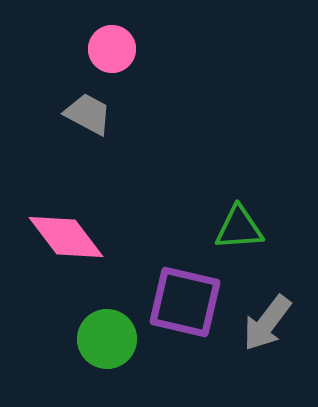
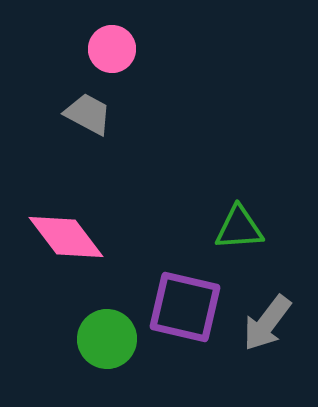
purple square: moved 5 px down
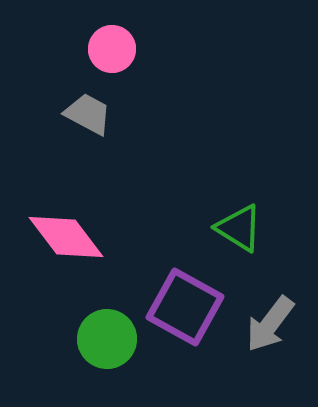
green triangle: rotated 36 degrees clockwise
purple square: rotated 16 degrees clockwise
gray arrow: moved 3 px right, 1 px down
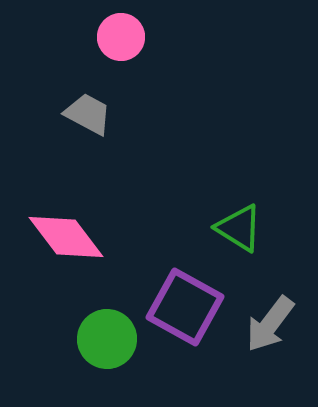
pink circle: moved 9 px right, 12 px up
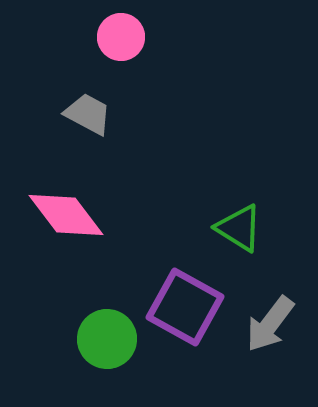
pink diamond: moved 22 px up
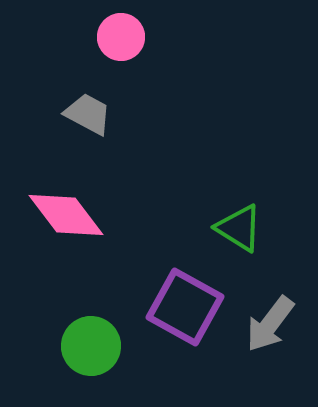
green circle: moved 16 px left, 7 px down
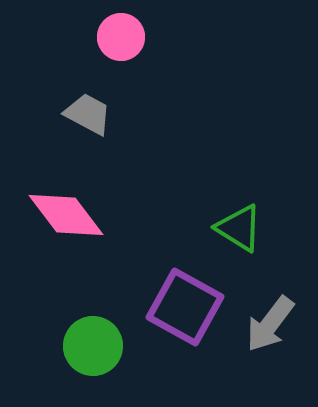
green circle: moved 2 px right
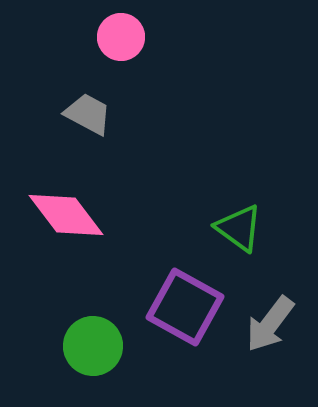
green triangle: rotated 4 degrees clockwise
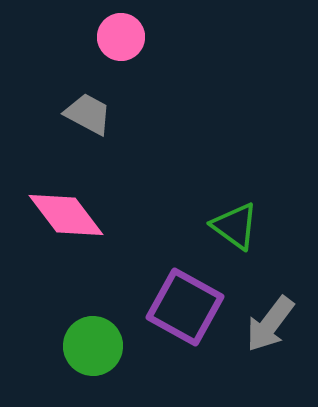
green triangle: moved 4 px left, 2 px up
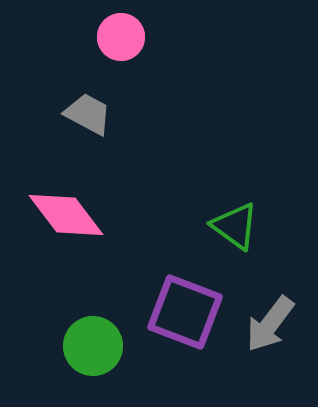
purple square: moved 5 px down; rotated 8 degrees counterclockwise
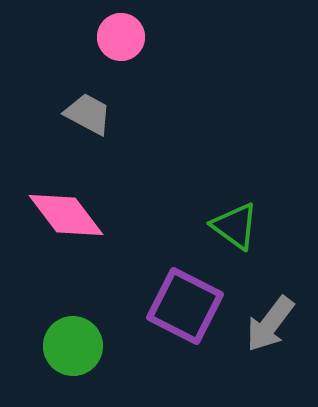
purple square: moved 6 px up; rotated 6 degrees clockwise
green circle: moved 20 px left
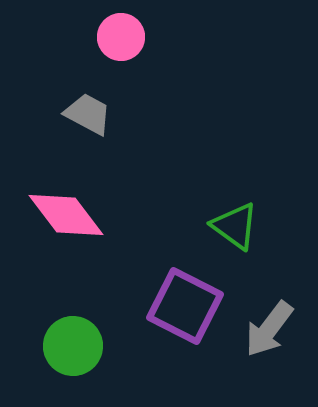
gray arrow: moved 1 px left, 5 px down
